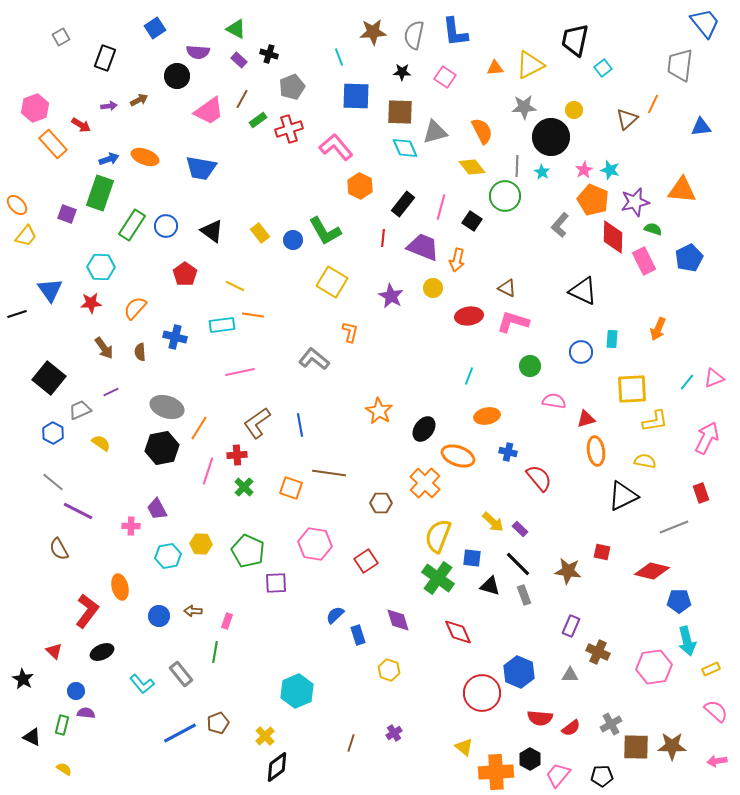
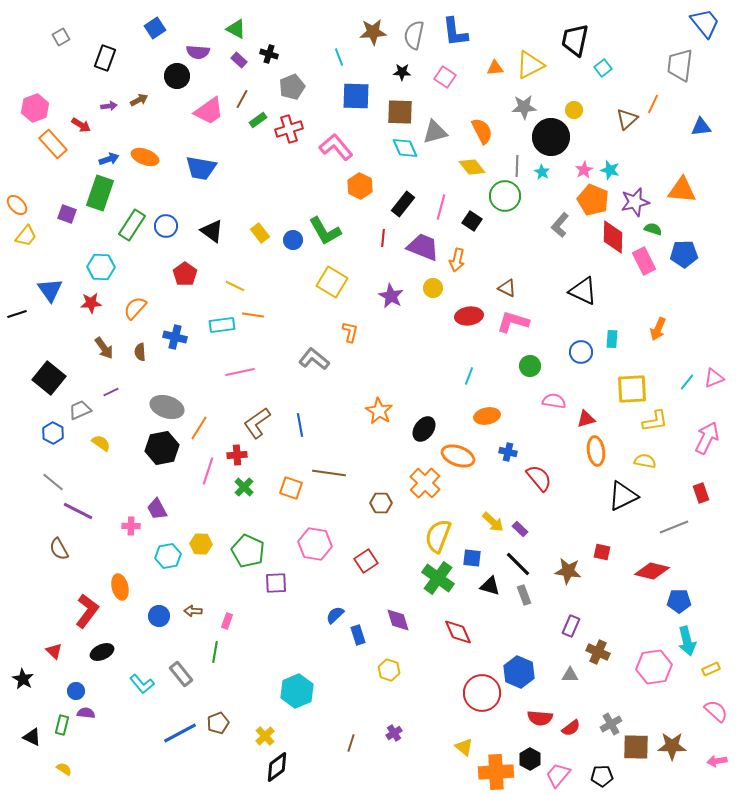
blue pentagon at (689, 258): moved 5 px left, 4 px up; rotated 24 degrees clockwise
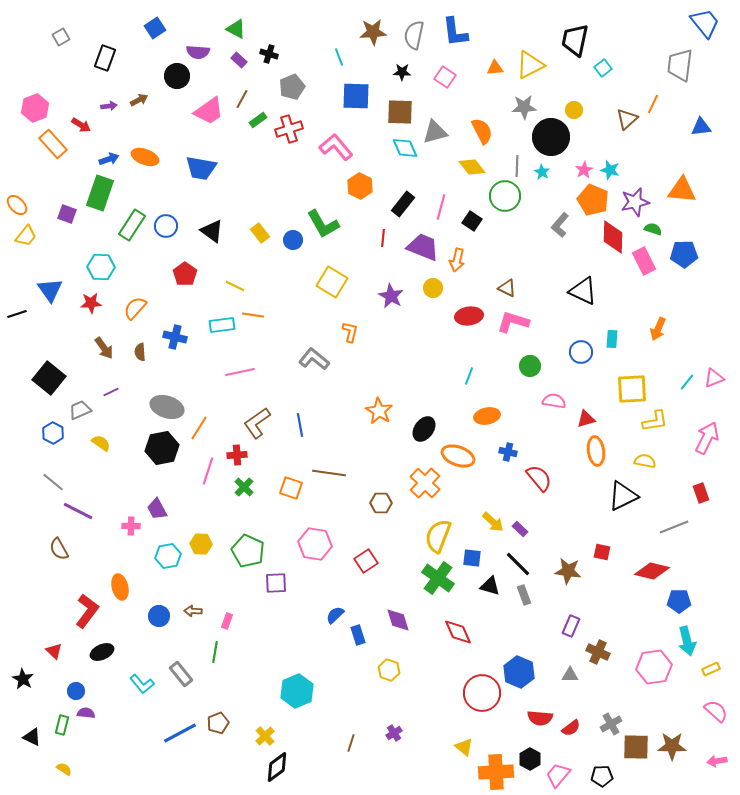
green L-shape at (325, 231): moved 2 px left, 7 px up
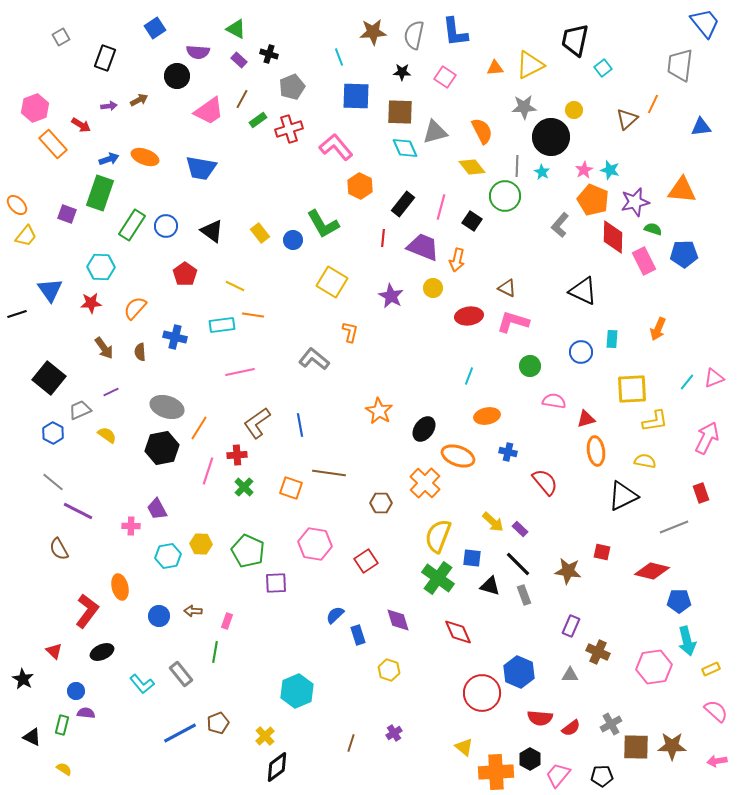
yellow semicircle at (101, 443): moved 6 px right, 8 px up
red semicircle at (539, 478): moved 6 px right, 4 px down
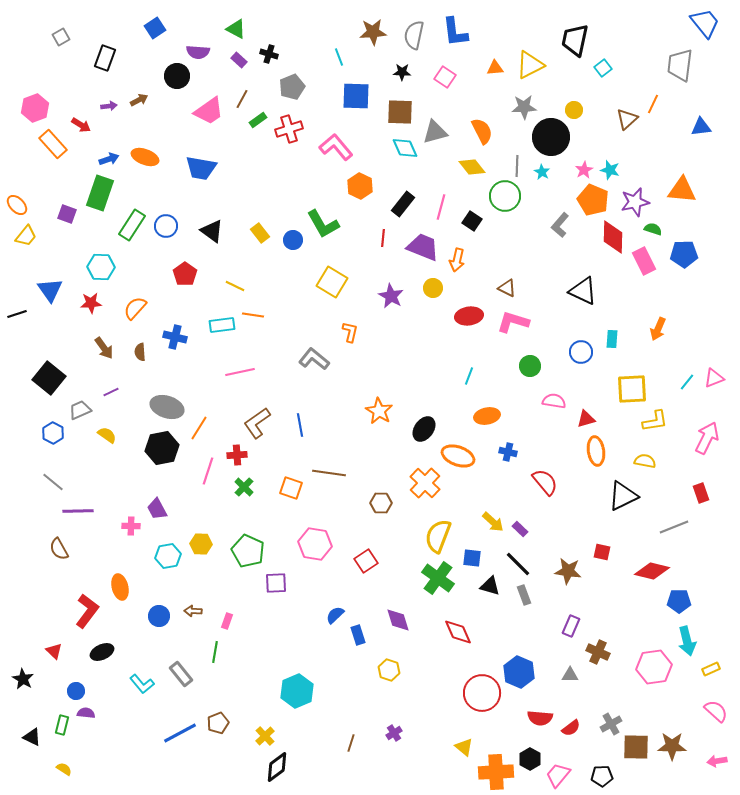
purple line at (78, 511): rotated 28 degrees counterclockwise
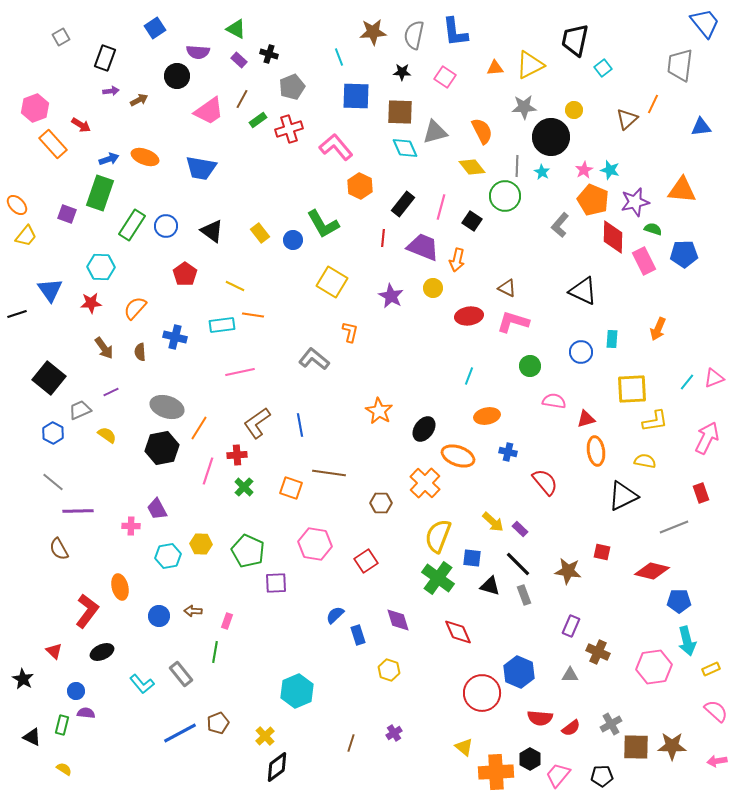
purple arrow at (109, 106): moved 2 px right, 15 px up
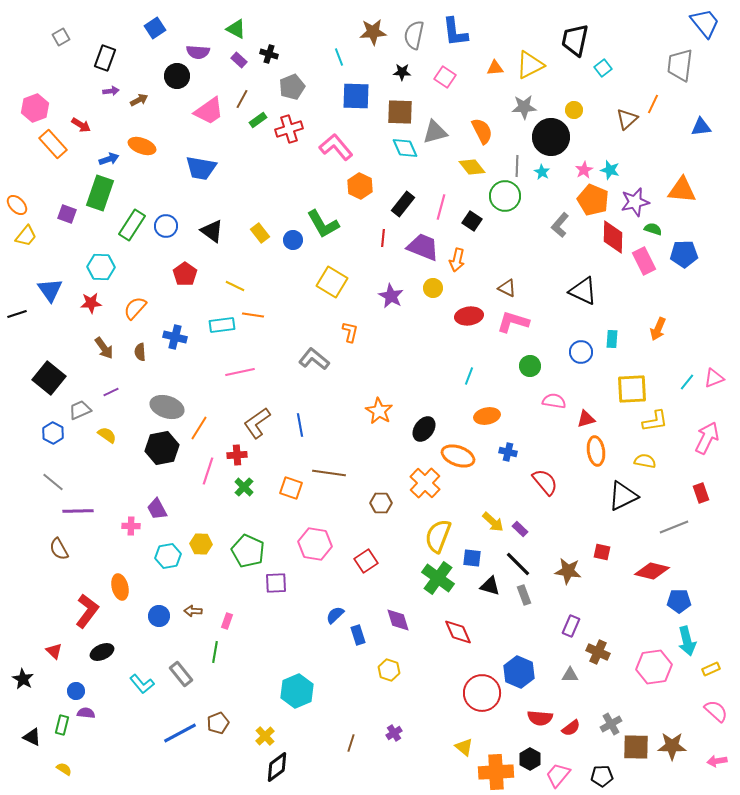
orange ellipse at (145, 157): moved 3 px left, 11 px up
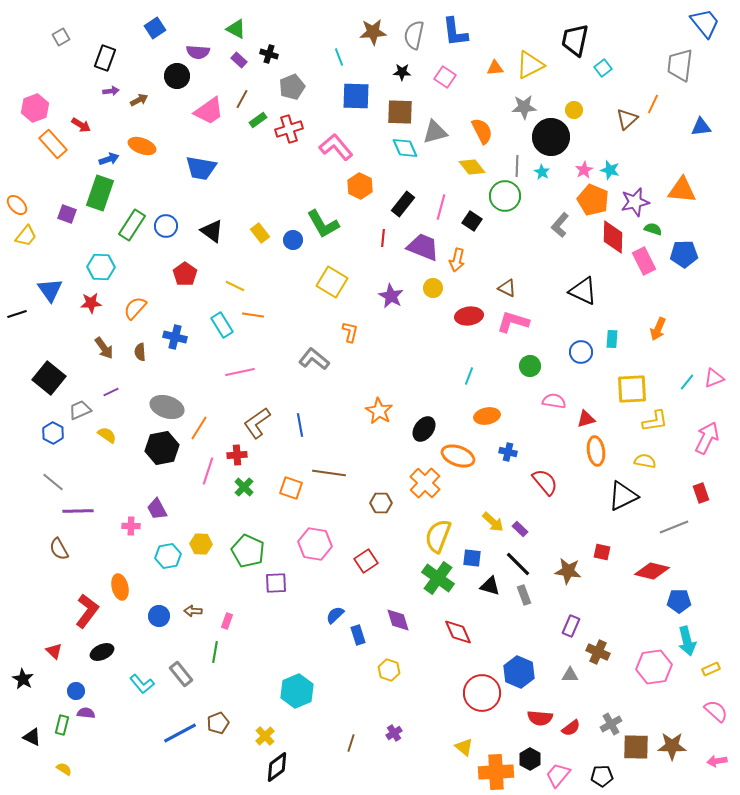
cyan rectangle at (222, 325): rotated 65 degrees clockwise
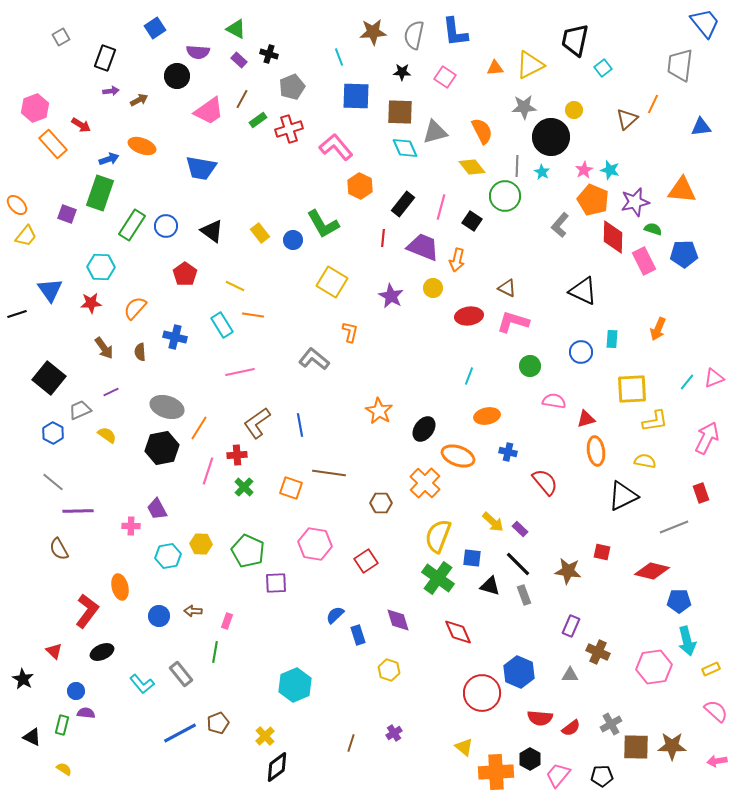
cyan hexagon at (297, 691): moved 2 px left, 6 px up
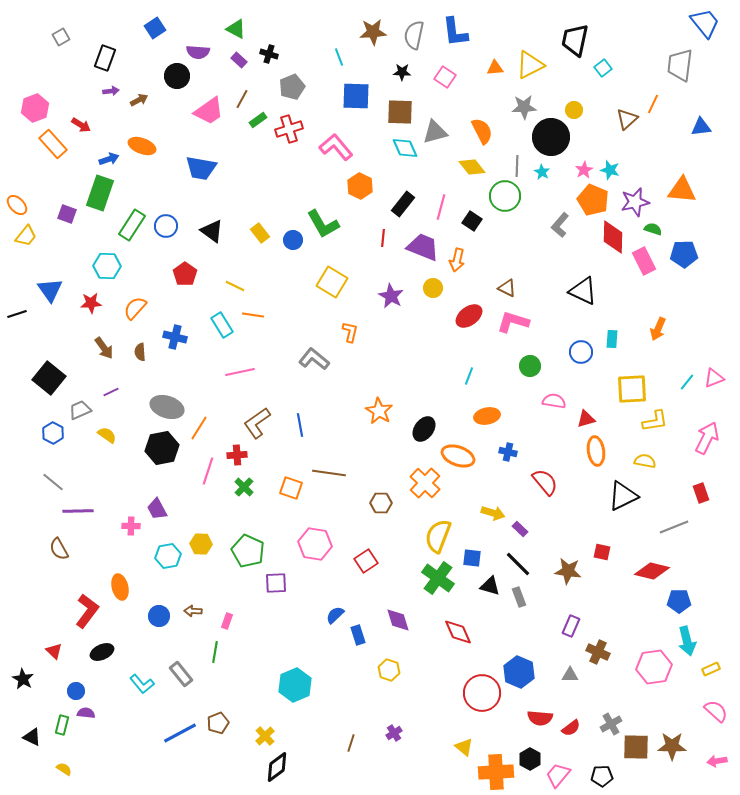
cyan hexagon at (101, 267): moved 6 px right, 1 px up
red ellipse at (469, 316): rotated 28 degrees counterclockwise
yellow arrow at (493, 522): moved 9 px up; rotated 25 degrees counterclockwise
gray rectangle at (524, 595): moved 5 px left, 2 px down
